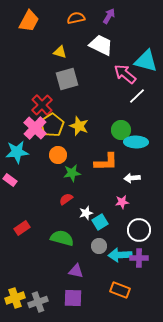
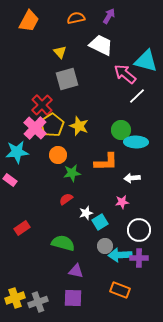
yellow triangle: rotated 32 degrees clockwise
green semicircle: moved 1 px right, 5 px down
gray circle: moved 6 px right
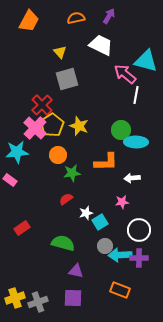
white line: moved 1 px left, 1 px up; rotated 36 degrees counterclockwise
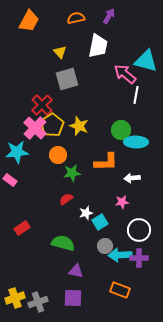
white trapezoid: moved 3 px left, 1 px down; rotated 75 degrees clockwise
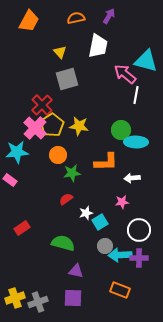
yellow star: rotated 12 degrees counterclockwise
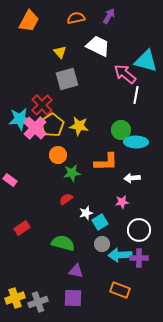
white trapezoid: rotated 75 degrees counterclockwise
cyan star: moved 3 px right, 33 px up
gray circle: moved 3 px left, 2 px up
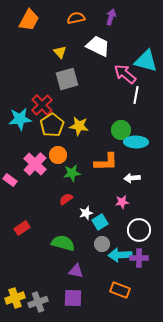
purple arrow: moved 2 px right, 1 px down; rotated 14 degrees counterclockwise
orange trapezoid: moved 1 px up
pink cross: moved 36 px down
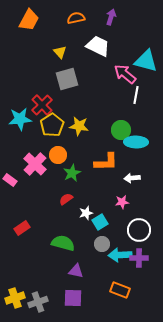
green star: rotated 18 degrees counterclockwise
